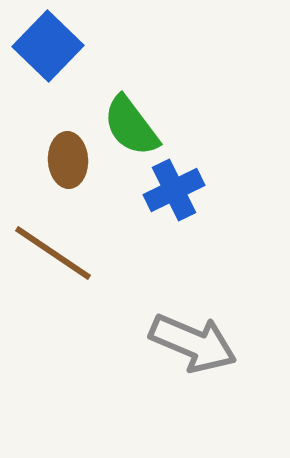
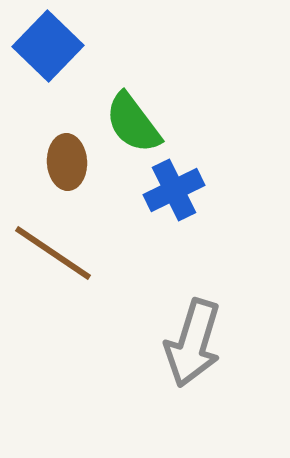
green semicircle: moved 2 px right, 3 px up
brown ellipse: moved 1 px left, 2 px down
gray arrow: rotated 84 degrees clockwise
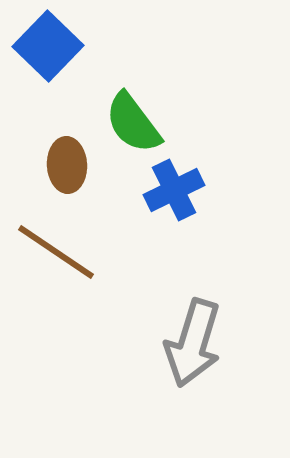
brown ellipse: moved 3 px down
brown line: moved 3 px right, 1 px up
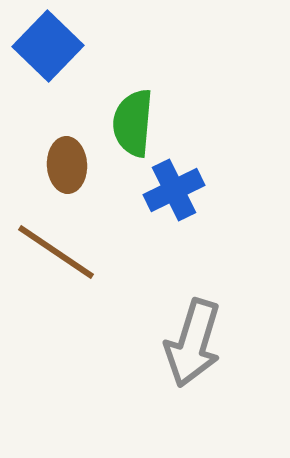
green semicircle: rotated 42 degrees clockwise
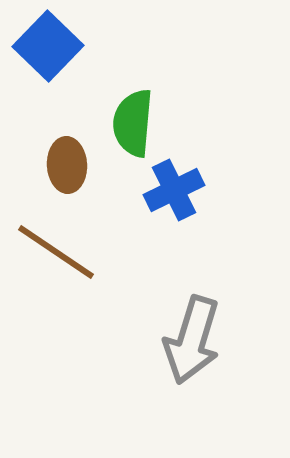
gray arrow: moved 1 px left, 3 px up
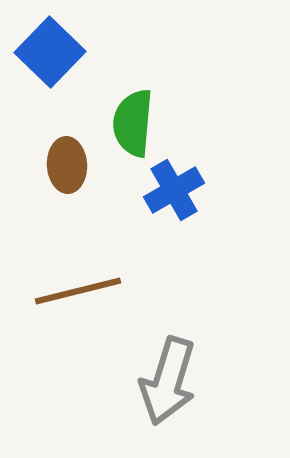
blue square: moved 2 px right, 6 px down
blue cross: rotated 4 degrees counterclockwise
brown line: moved 22 px right, 39 px down; rotated 48 degrees counterclockwise
gray arrow: moved 24 px left, 41 px down
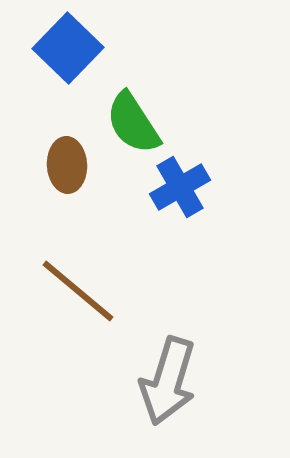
blue square: moved 18 px right, 4 px up
green semicircle: rotated 38 degrees counterclockwise
blue cross: moved 6 px right, 3 px up
brown line: rotated 54 degrees clockwise
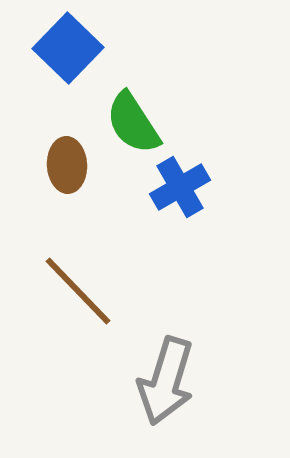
brown line: rotated 6 degrees clockwise
gray arrow: moved 2 px left
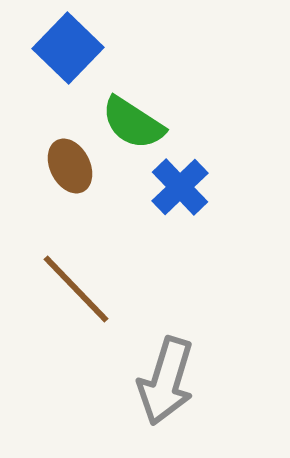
green semicircle: rotated 24 degrees counterclockwise
brown ellipse: moved 3 px right, 1 px down; rotated 24 degrees counterclockwise
blue cross: rotated 14 degrees counterclockwise
brown line: moved 2 px left, 2 px up
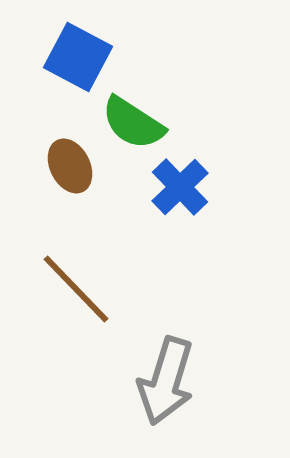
blue square: moved 10 px right, 9 px down; rotated 16 degrees counterclockwise
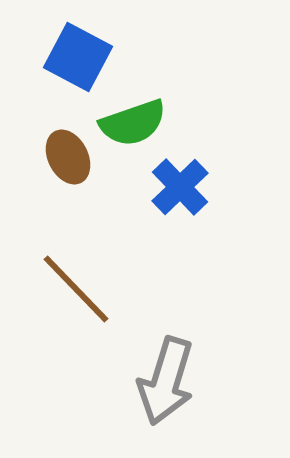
green semicircle: rotated 52 degrees counterclockwise
brown ellipse: moved 2 px left, 9 px up
